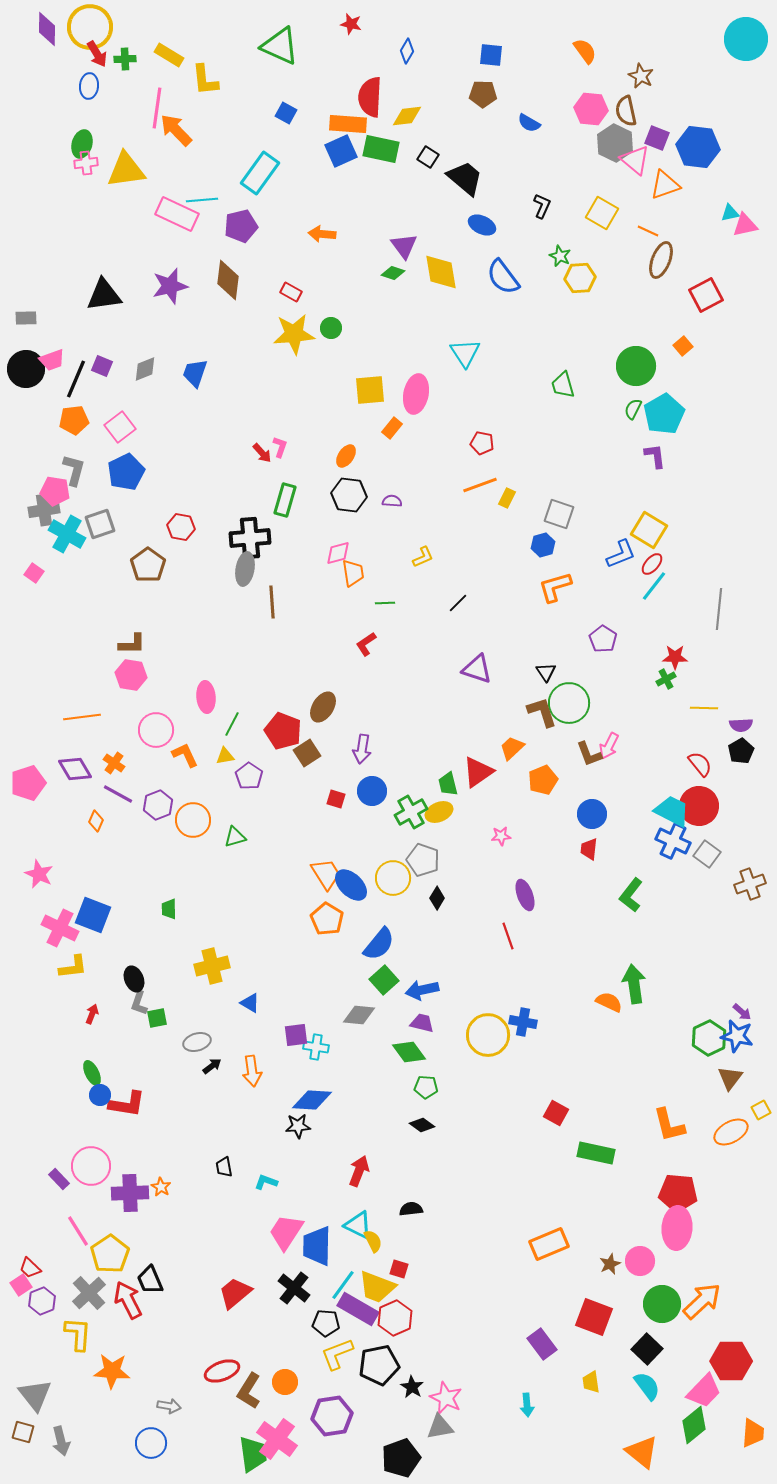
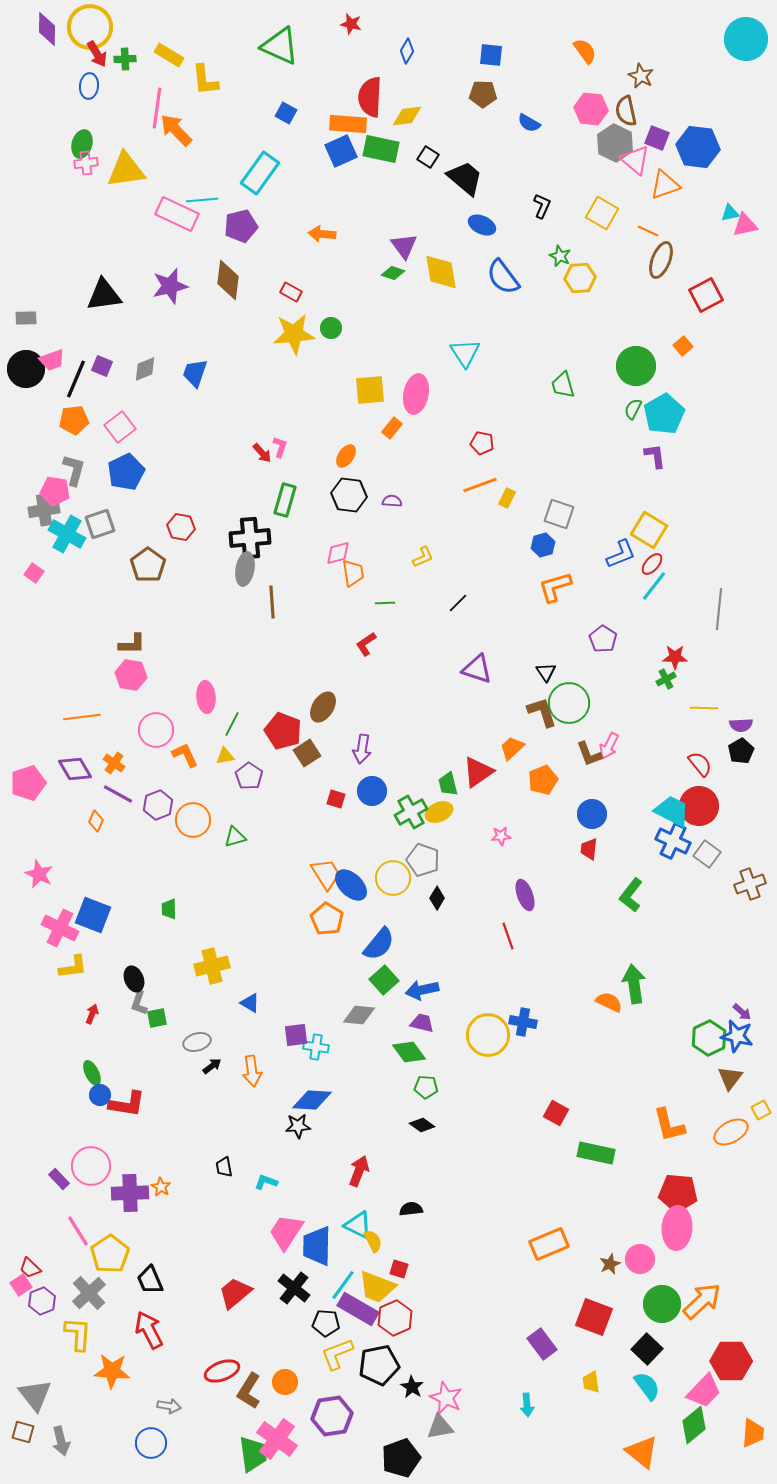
pink circle at (640, 1261): moved 2 px up
red arrow at (128, 1300): moved 21 px right, 30 px down
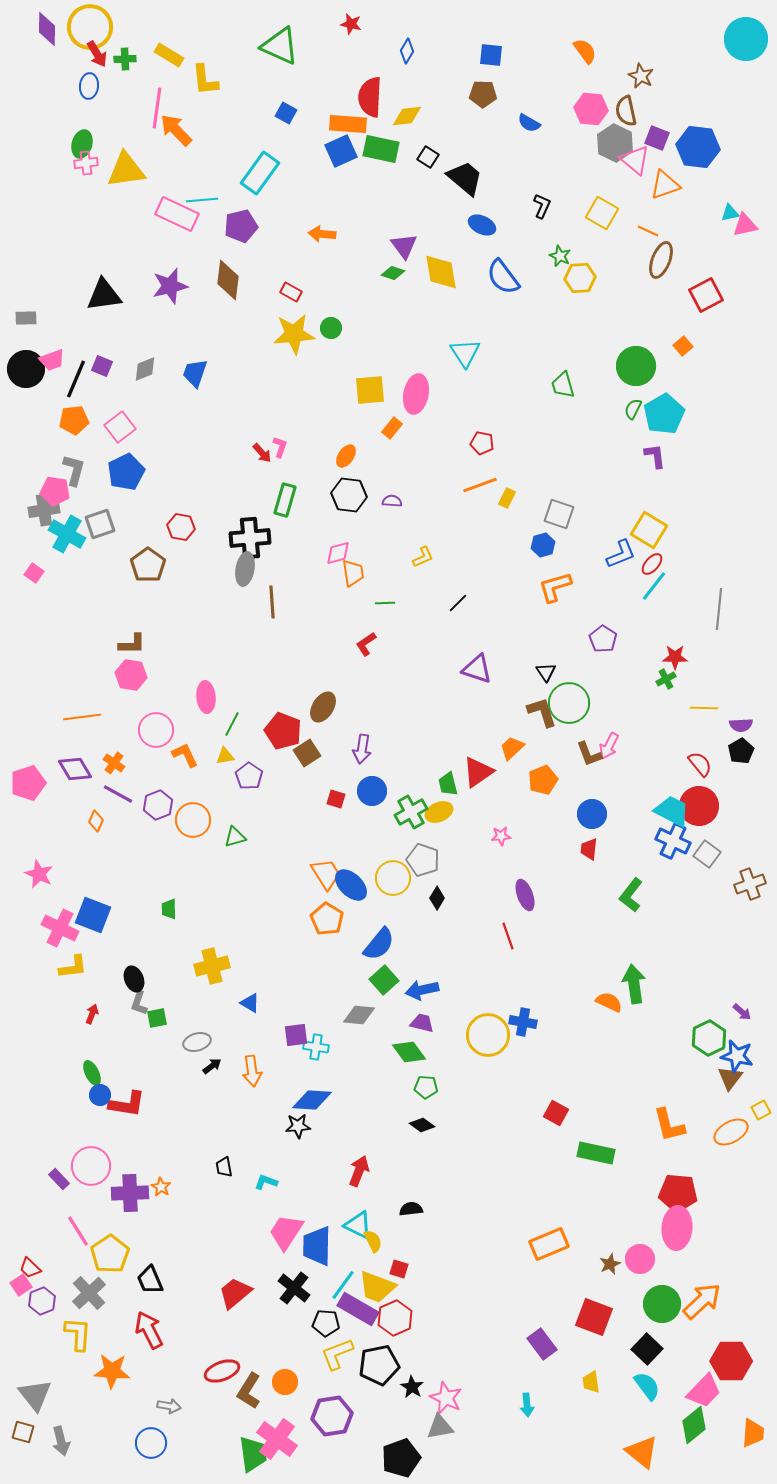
blue star at (737, 1036): moved 20 px down
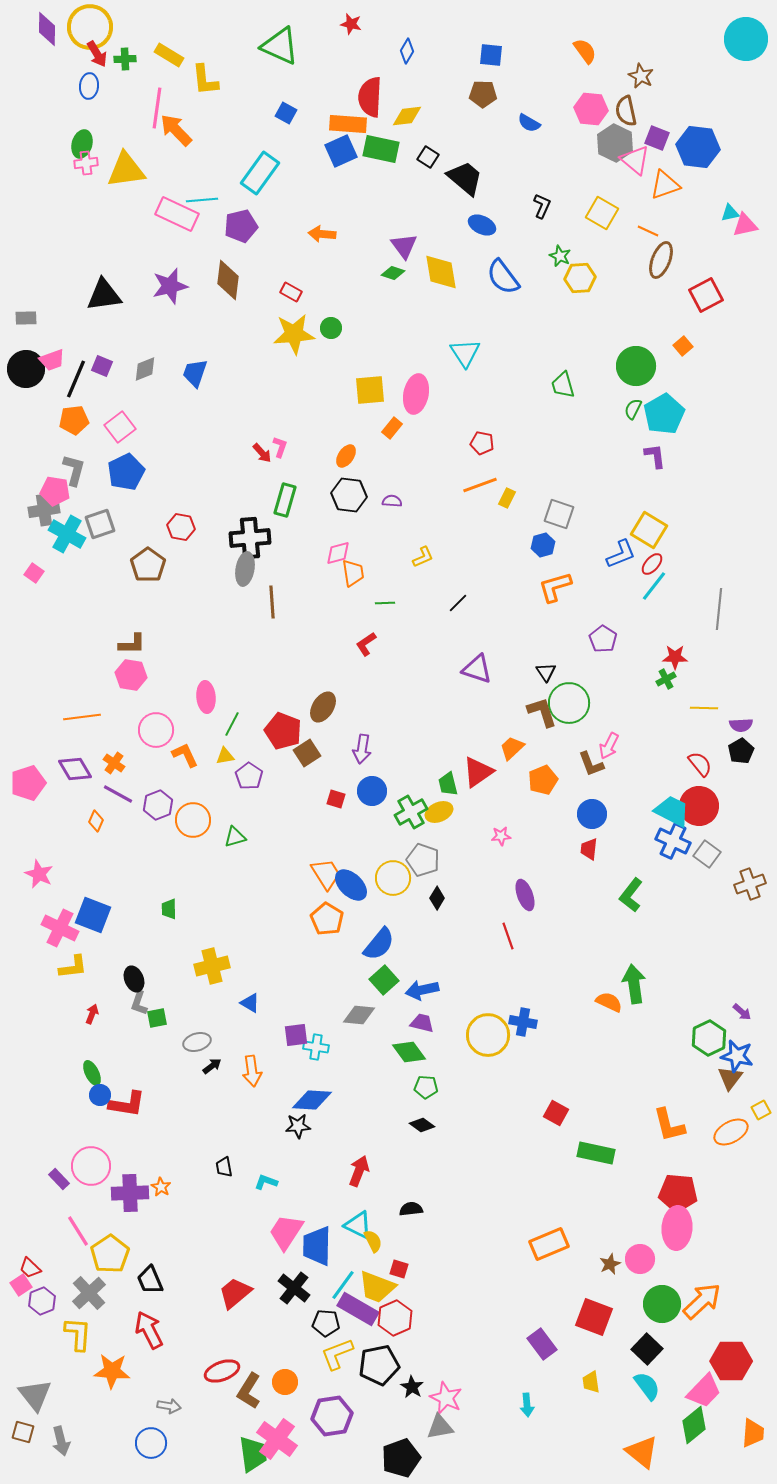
brown L-shape at (589, 754): moved 2 px right, 10 px down
